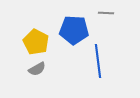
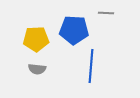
yellow pentagon: moved 3 px up; rotated 30 degrees counterclockwise
blue line: moved 7 px left, 5 px down; rotated 12 degrees clockwise
gray semicircle: rotated 36 degrees clockwise
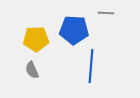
gray semicircle: moved 5 px left, 1 px down; rotated 60 degrees clockwise
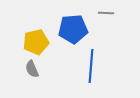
blue pentagon: moved 1 px left, 1 px up; rotated 8 degrees counterclockwise
yellow pentagon: moved 3 px down; rotated 10 degrees counterclockwise
gray semicircle: moved 1 px up
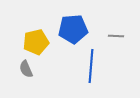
gray line: moved 10 px right, 23 px down
gray semicircle: moved 6 px left
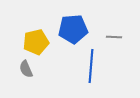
gray line: moved 2 px left, 1 px down
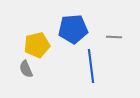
yellow pentagon: moved 1 px right, 3 px down
blue line: rotated 12 degrees counterclockwise
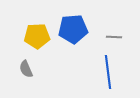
yellow pentagon: moved 9 px up; rotated 10 degrees clockwise
blue line: moved 17 px right, 6 px down
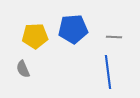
yellow pentagon: moved 2 px left
gray semicircle: moved 3 px left
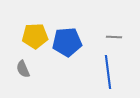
blue pentagon: moved 6 px left, 13 px down
